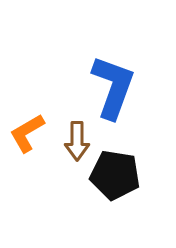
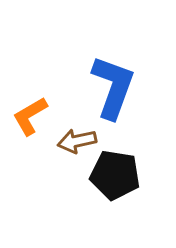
orange L-shape: moved 3 px right, 17 px up
brown arrow: rotated 78 degrees clockwise
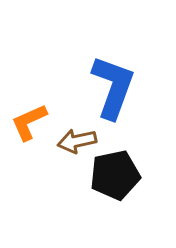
orange L-shape: moved 1 px left, 6 px down; rotated 6 degrees clockwise
black pentagon: rotated 21 degrees counterclockwise
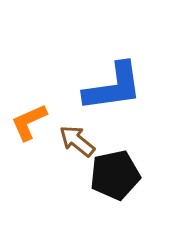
blue L-shape: rotated 62 degrees clockwise
brown arrow: rotated 51 degrees clockwise
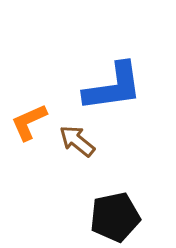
black pentagon: moved 42 px down
